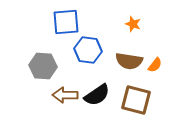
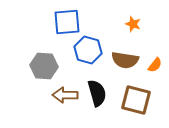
blue square: moved 1 px right
blue hexagon: rotated 8 degrees clockwise
brown semicircle: moved 4 px left, 1 px up
gray hexagon: moved 1 px right
black semicircle: moved 2 px up; rotated 72 degrees counterclockwise
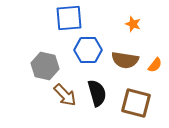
blue square: moved 2 px right, 4 px up
blue hexagon: rotated 16 degrees counterclockwise
gray hexagon: moved 1 px right; rotated 8 degrees clockwise
brown arrow: rotated 135 degrees counterclockwise
brown square: moved 3 px down
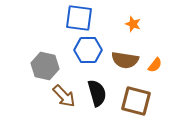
blue square: moved 10 px right; rotated 12 degrees clockwise
brown arrow: moved 1 px left, 1 px down
brown square: moved 2 px up
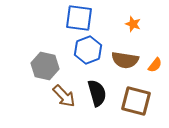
blue hexagon: rotated 20 degrees counterclockwise
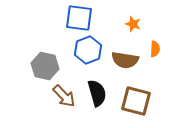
orange semicircle: moved 16 px up; rotated 35 degrees counterclockwise
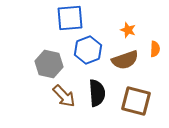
blue square: moved 9 px left; rotated 12 degrees counterclockwise
orange star: moved 5 px left, 6 px down
brown semicircle: rotated 28 degrees counterclockwise
gray hexagon: moved 4 px right, 2 px up
black semicircle: rotated 12 degrees clockwise
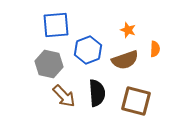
blue square: moved 14 px left, 7 px down
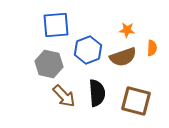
orange star: moved 1 px left; rotated 14 degrees counterclockwise
orange semicircle: moved 3 px left, 1 px up
brown semicircle: moved 2 px left, 3 px up
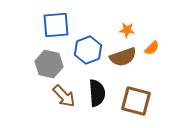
orange semicircle: rotated 42 degrees clockwise
